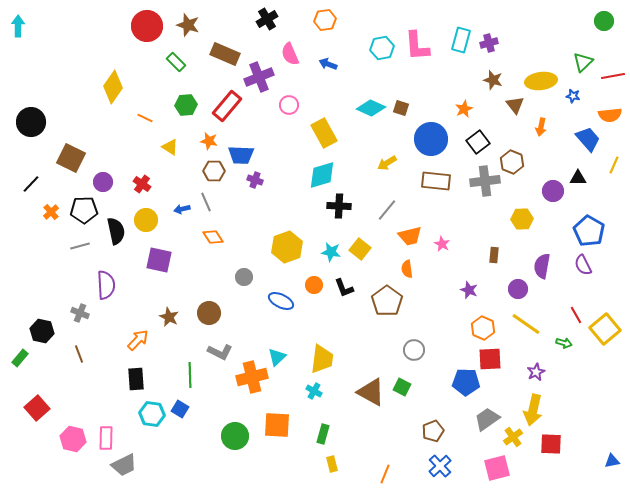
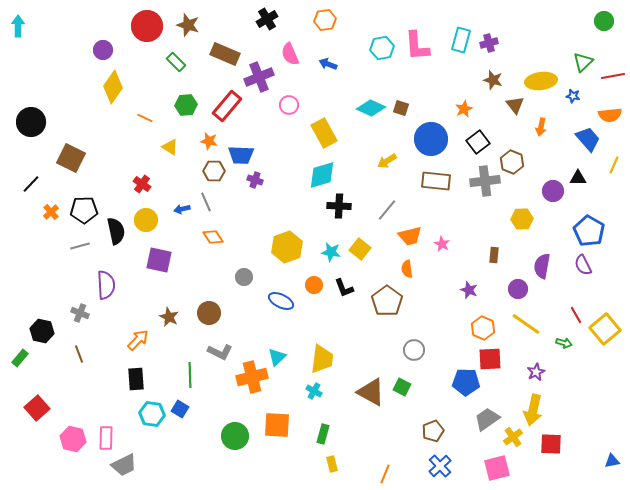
yellow arrow at (387, 163): moved 2 px up
purple circle at (103, 182): moved 132 px up
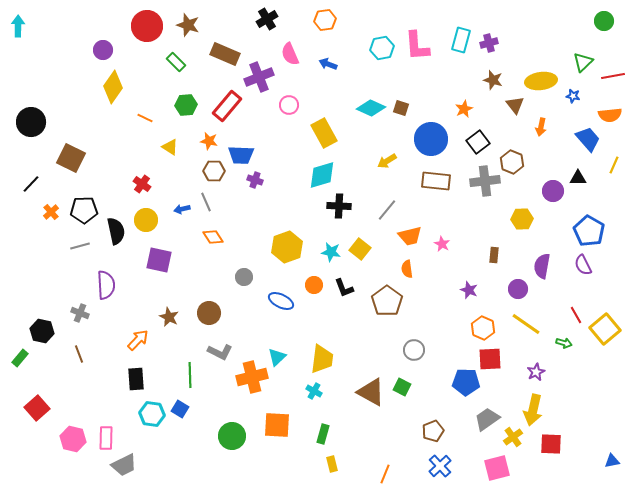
green circle at (235, 436): moved 3 px left
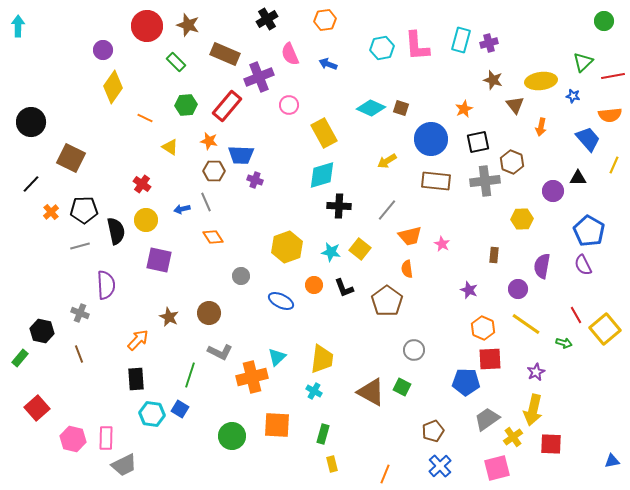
black square at (478, 142): rotated 25 degrees clockwise
gray circle at (244, 277): moved 3 px left, 1 px up
green line at (190, 375): rotated 20 degrees clockwise
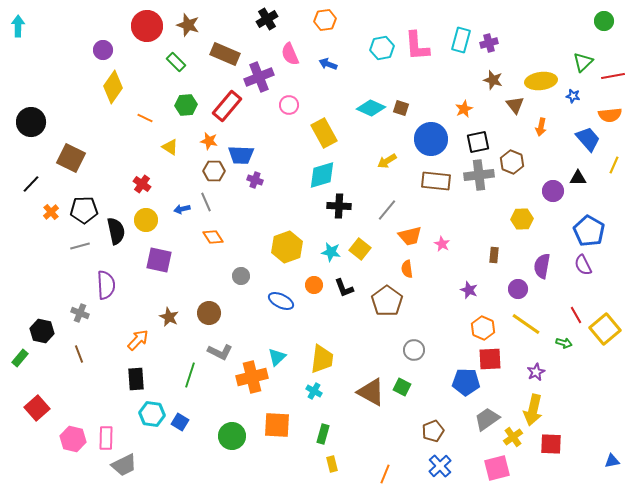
gray cross at (485, 181): moved 6 px left, 6 px up
blue square at (180, 409): moved 13 px down
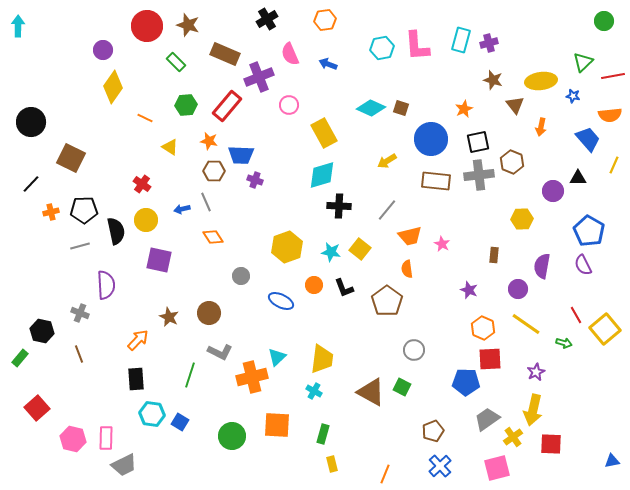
orange cross at (51, 212): rotated 28 degrees clockwise
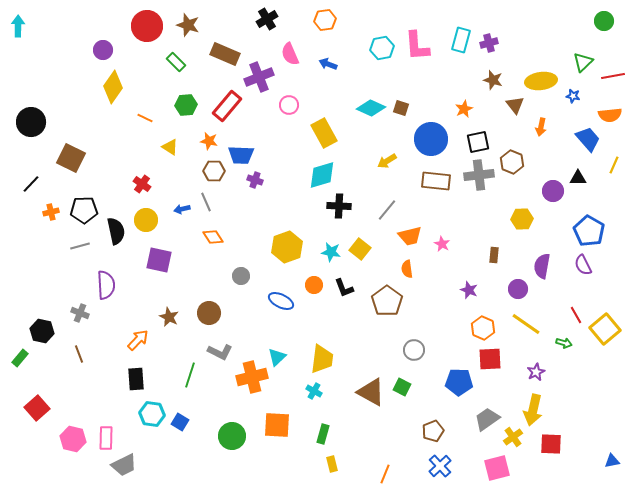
blue pentagon at (466, 382): moved 7 px left
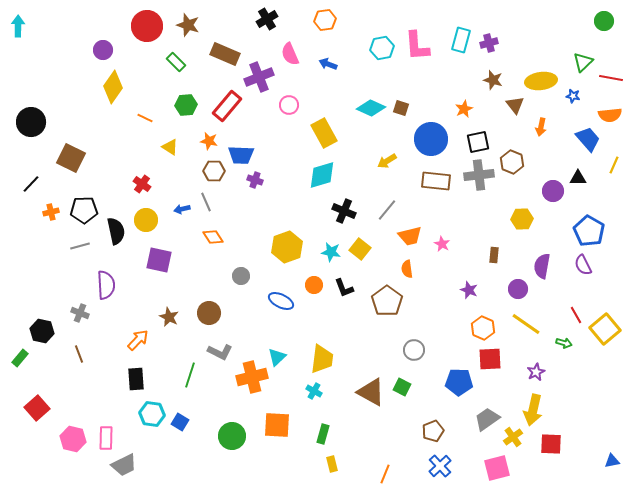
red line at (613, 76): moved 2 px left, 2 px down; rotated 20 degrees clockwise
black cross at (339, 206): moved 5 px right, 5 px down; rotated 20 degrees clockwise
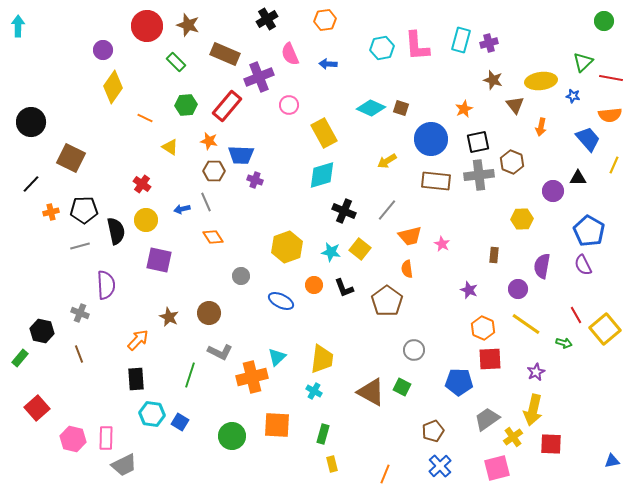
blue arrow at (328, 64): rotated 18 degrees counterclockwise
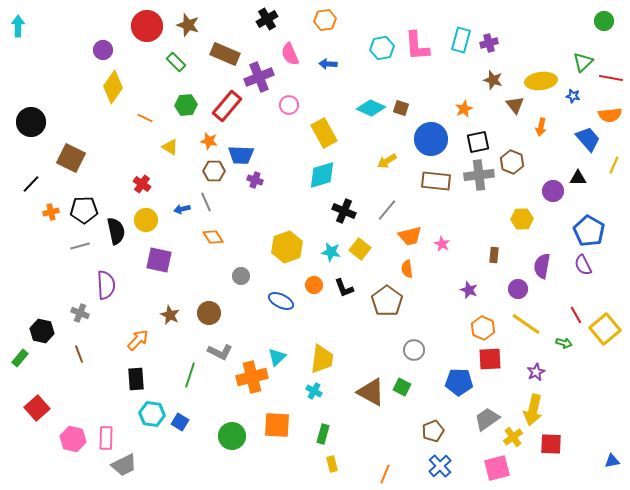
brown star at (169, 317): moved 1 px right, 2 px up
